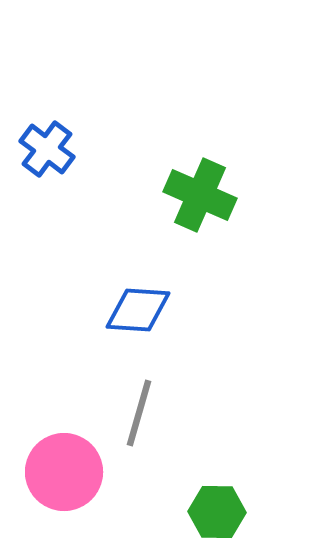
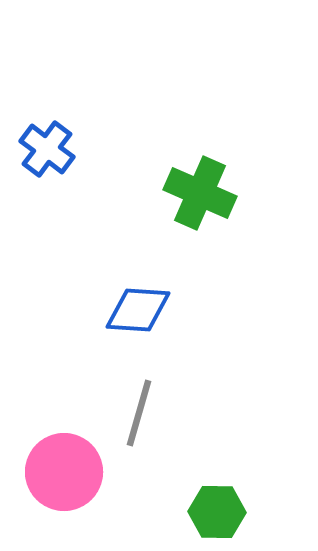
green cross: moved 2 px up
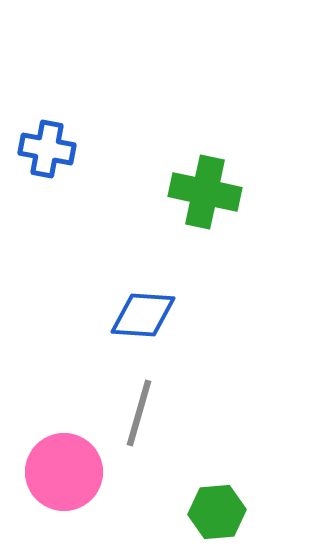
blue cross: rotated 26 degrees counterclockwise
green cross: moved 5 px right, 1 px up; rotated 12 degrees counterclockwise
blue diamond: moved 5 px right, 5 px down
green hexagon: rotated 6 degrees counterclockwise
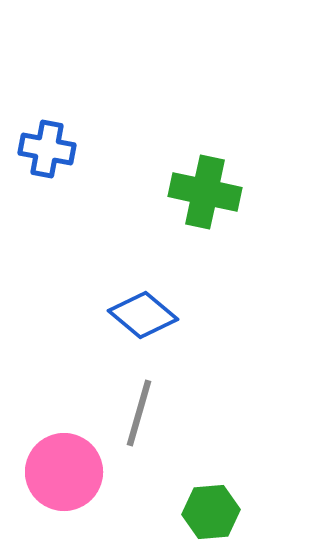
blue diamond: rotated 36 degrees clockwise
green hexagon: moved 6 px left
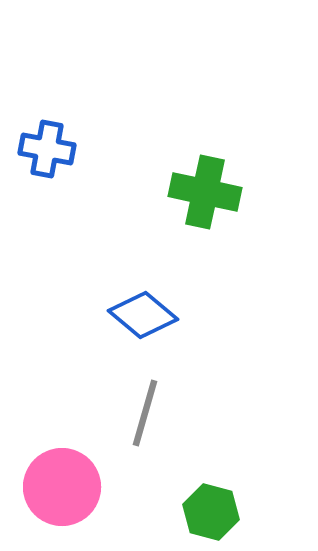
gray line: moved 6 px right
pink circle: moved 2 px left, 15 px down
green hexagon: rotated 20 degrees clockwise
